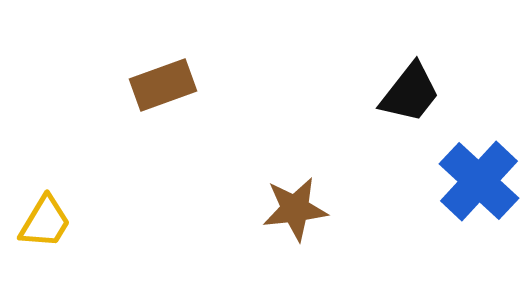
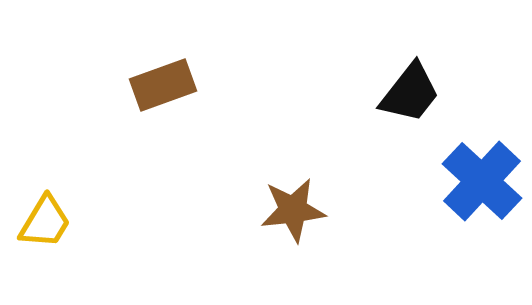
blue cross: moved 3 px right
brown star: moved 2 px left, 1 px down
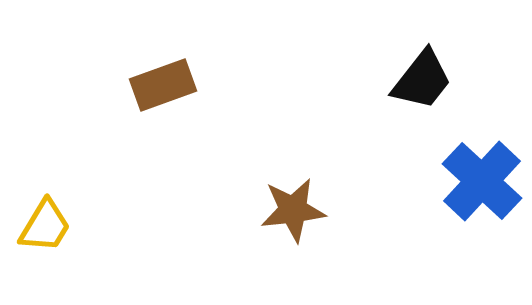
black trapezoid: moved 12 px right, 13 px up
yellow trapezoid: moved 4 px down
